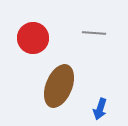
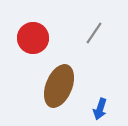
gray line: rotated 60 degrees counterclockwise
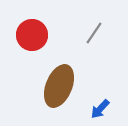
red circle: moved 1 px left, 3 px up
blue arrow: rotated 25 degrees clockwise
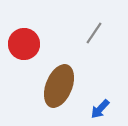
red circle: moved 8 px left, 9 px down
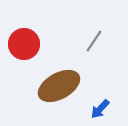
gray line: moved 8 px down
brown ellipse: rotated 39 degrees clockwise
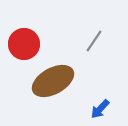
brown ellipse: moved 6 px left, 5 px up
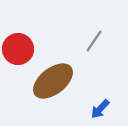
red circle: moved 6 px left, 5 px down
brown ellipse: rotated 9 degrees counterclockwise
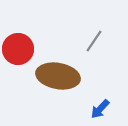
brown ellipse: moved 5 px right, 5 px up; rotated 48 degrees clockwise
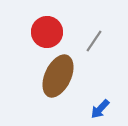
red circle: moved 29 px right, 17 px up
brown ellipse: rotated 75 degrees counterclockwise
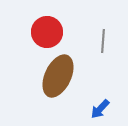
gray line: moved 9 px right; rotated 30 degrees counterclockwise
